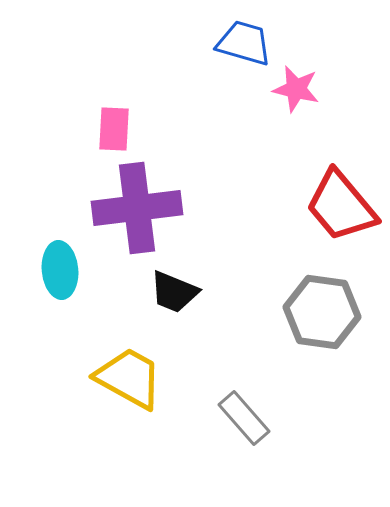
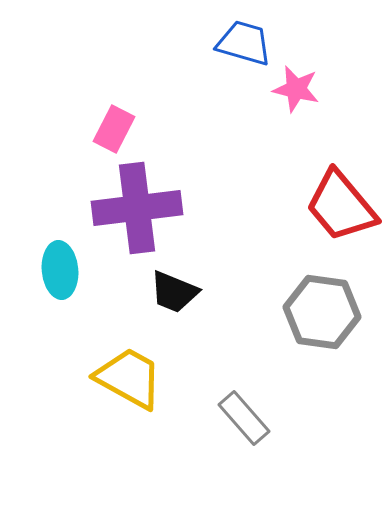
pink rectangle: rotated 24 degrees clockwise
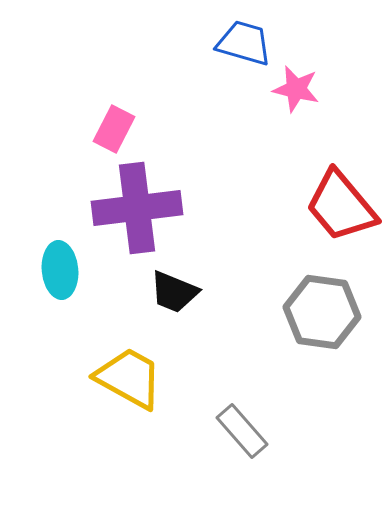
gray rectangle: moved 2 px left, 13 px down
